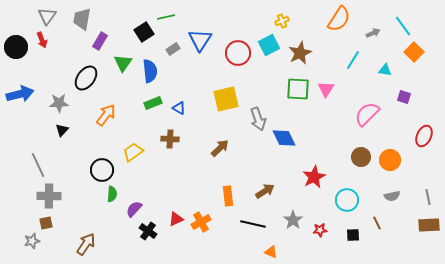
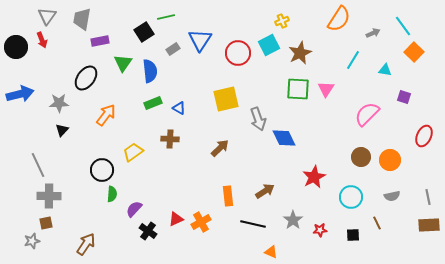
purple rectangle at (100, 41): rotated 48 degrees clockwise
cyan circle at (347, 200): moved 4 px right, 3 px up
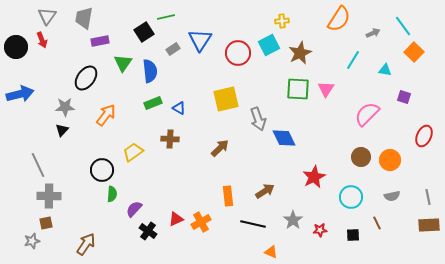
gray trapezoid at (82, 19): moved 2 px right, 1 px up
yellow cross at (282, 21): rotated 16 degrees clockwise
gray star at (59, 103): moved 6 px right, 4 px down
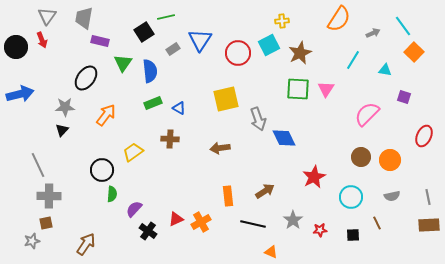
purple rectangle at (100, 41): rotated 24 degrees clockwise
brown arrow at (220, 148): rotated 144 degrees counterclockwise
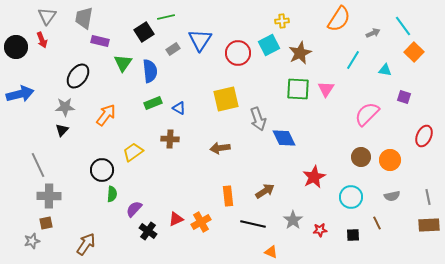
black ellipse at (86, 78): moved 8 px left, 2 px up
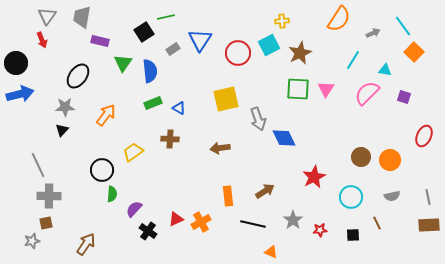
gray trapezoid at (84, 18): moved 2 px left, 1 px up
black circle at (16, 47): moved 16 px down
pink semicircle at (367, 114): moved 21 px up
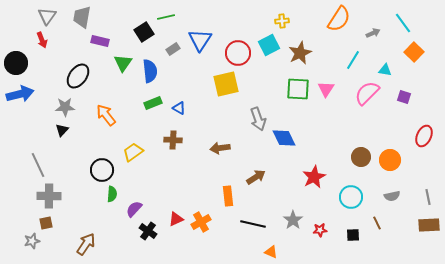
cyan line at (403, 26): moved 3 px up
yellow square at (226, 99): moved 15 px up
orange arrow at (106, 115): rotated 75 degrees counterclockwise
brown cross at (170, 139): moved 3 px right, 1 px down
brown arrow at (265, 191): moved 9 px left, 14 px up
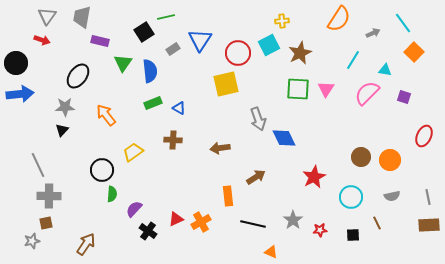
red arrow at (42, 40): rotated 49 degrees counterclockwise
blue arrow at (20, 94): rotated 8 degrees clockwise
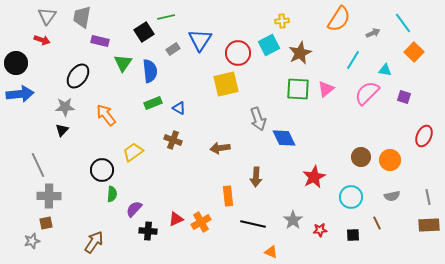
pink triangle at (326, 89): rotated 18 degrees clockwise
brown cross at (173, 140): rotated 18 degrees clockwise
brown arrow at (256, 177): rotated 126 degrees clockwise
black cross at (148, 231): rotated 30 degrees counterclockwise
brown arrow at (86, 244): moved 8 px right, 2 px up
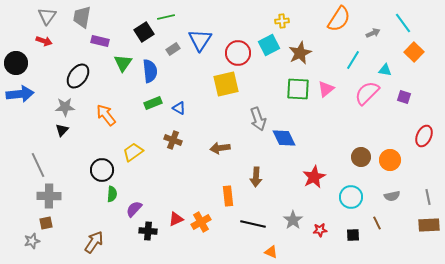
red arrow at (42, 40): moved 2 px right, 1 px down
